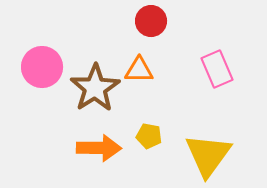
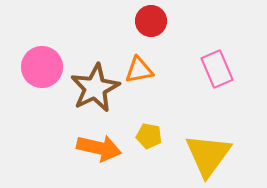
orange triangle: rotated 12 degrees counterclockwise
brown star: rotated 6 degrees clockwise
orange arrow: rotated 12 degrees clockwise
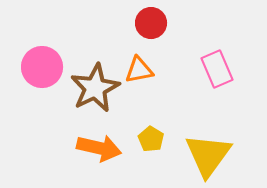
red circle: moved 2 px down
yellow pentagon: moved 2 px right, 3 px down; rotated 20 degrees clockwise
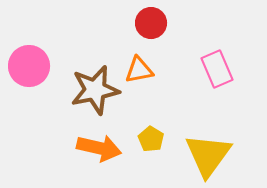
pink circle: moved 13 px left, 1 px up
brown star: moved 2 px down; rotated 15 degrees clockwise
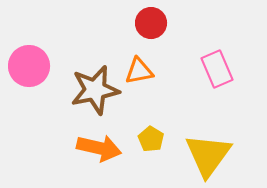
orange triangle: moved 1 px down
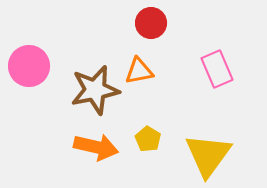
yellow pentagon: moved 3 px left
orange arrow: moved 3 px left, 1 px up
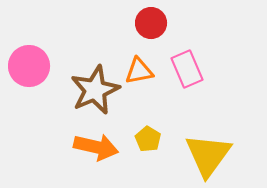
pink rectangle: moved 30 px left
brown star: rotated 12 degrees counterclockwise
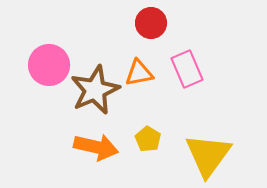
pink circle: moved 20 px right, 1 px up
orange triangle: moved 2 px down
